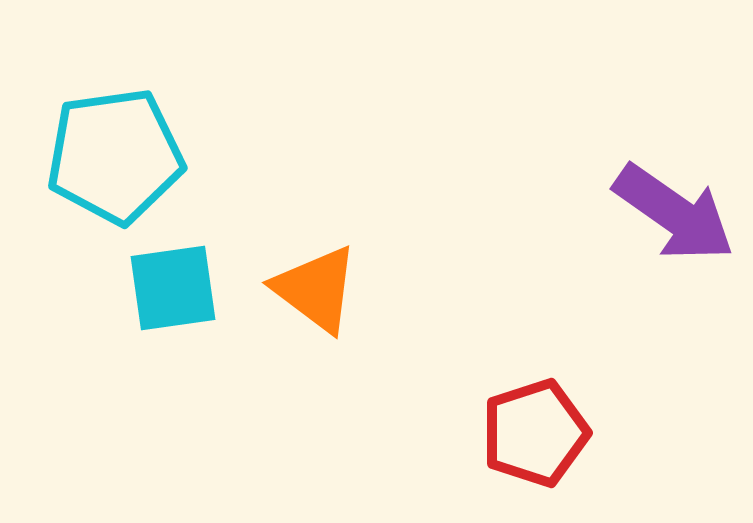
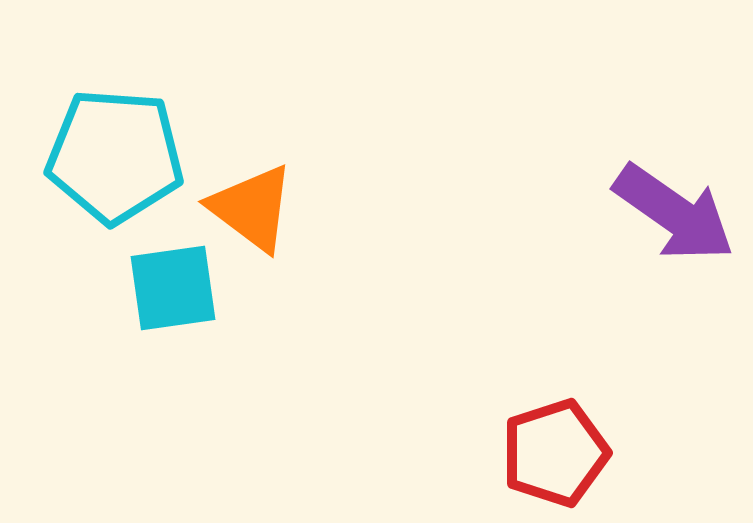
cyan pentagon: rotated 12 degrees clockwise
orange triangle: moved 64 px left, 81 px up
red pentagon: moved 20 px right, 20 px down
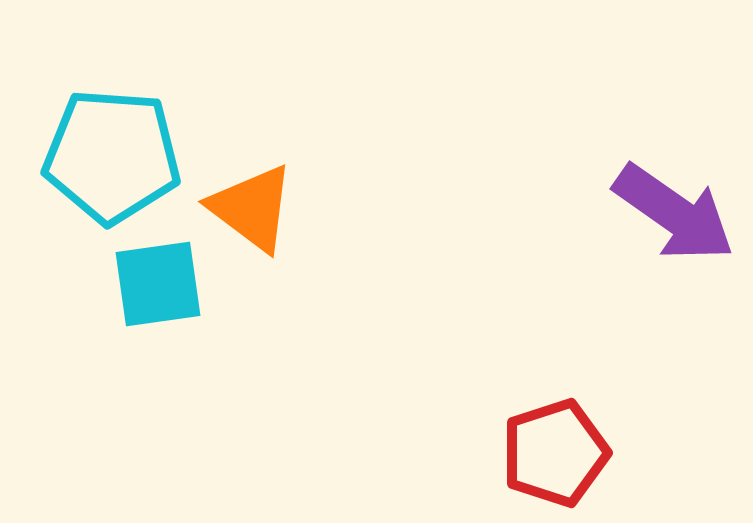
cyan pentagon: moved 3 px left
cyan square: moved 15 px left, 4 px up
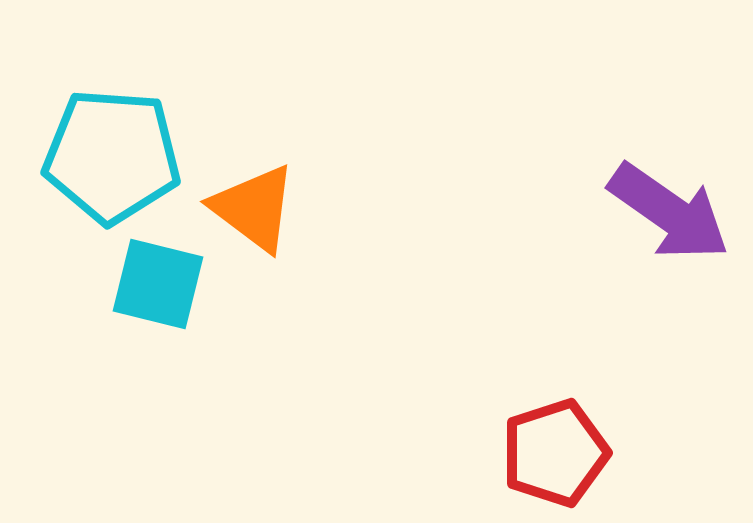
orange triangle: moved 2 px right
purple arrow: moved 5 px left, 1 px up
cyan square: rotated 22 degrees clockwise
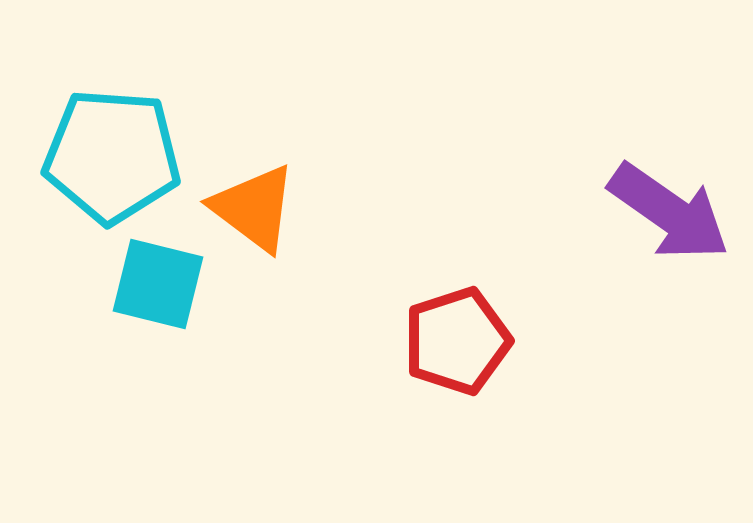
red pentagon: moved 98 px left, 112 px up
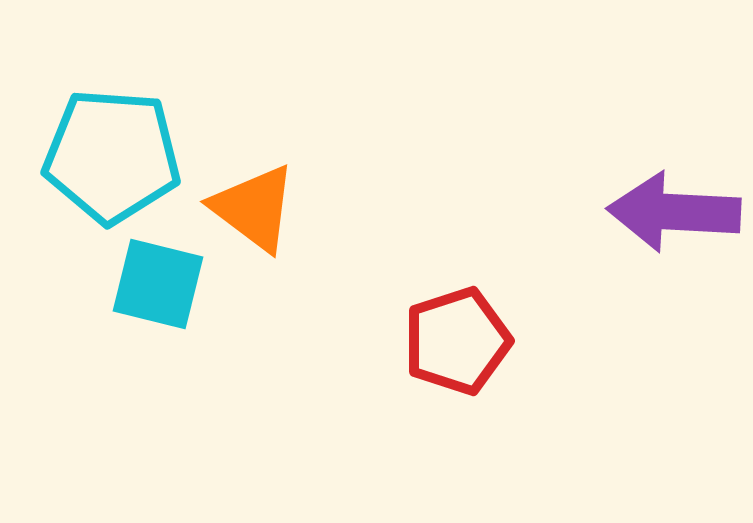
purple arrow: moved 5 px right; rotated 148 degrees clockwise
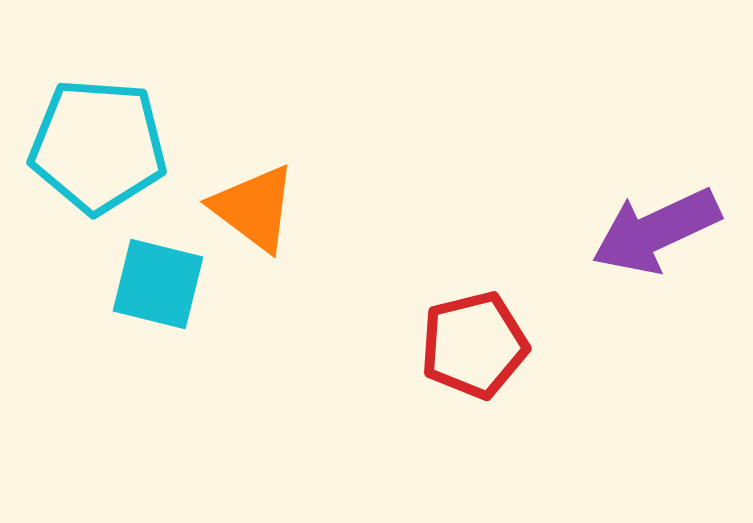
cyan pentagon: moved 14 px left, 10 px up
purple arrow: moved 18 px left, 19 px down; rotated 28 degrees counterclockwise
red pentagon: moved 17 px right, 4 px down; rotated 4 degrees clockwise
